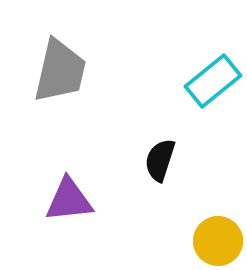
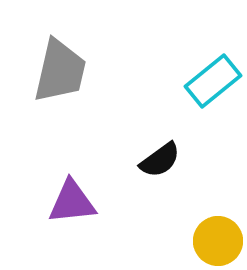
black semicircle: rotated 144 degrees counterclockwise
purple triangle: moved 3 px right, 2 px down
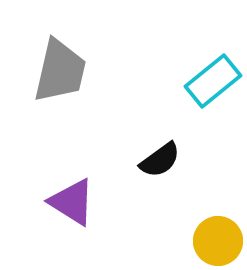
purple triangle: rotated 38 degrees clockwise
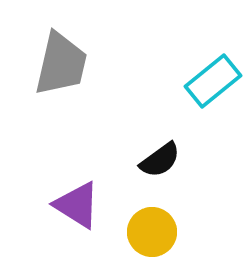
gray trapezoid: moved 1 px right, 7 px up
purple triangle: moved 5 px right, 3 px down
yellow circle: moved 66 px left, 9 px up
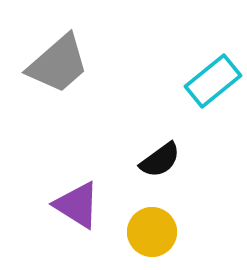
gray trapezoid: moved 3 px left; rotated 36 degrees clockwise
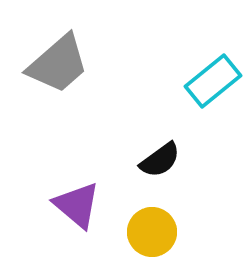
purple triangle: rotated 8 degrees clockwise
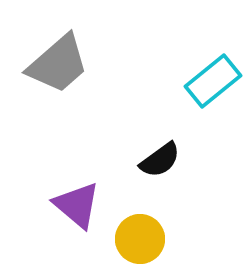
yellow circle: moved 12 px left, 7 px down
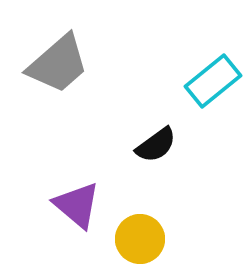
black semicircle: moved 4 px left, 15 px up
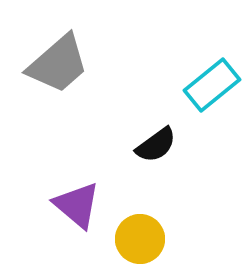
cyan rectangle: moved 1 px left, 4 px down
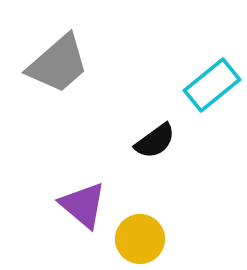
black semicircle: moved 1 px left, 4 px up
purple triangle: moved 6 px right
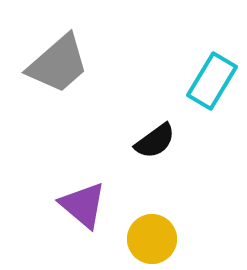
cyan rectangle: moved 4 px up; rotated 20 degrees counterclockwise
yellow circle: moved 12 px right
